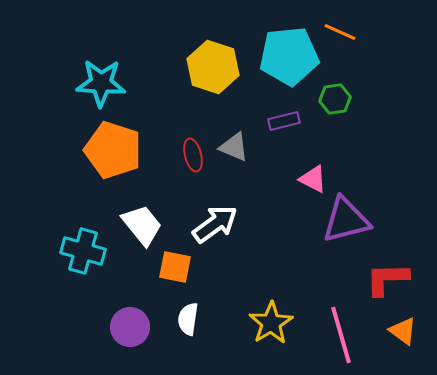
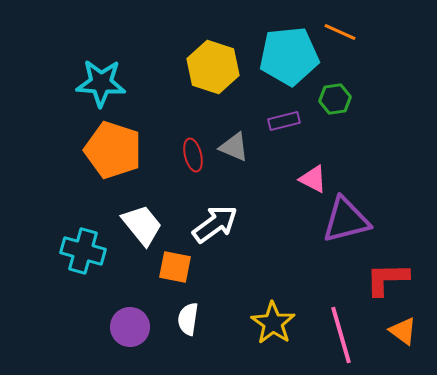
yellow star: moved 2 px right; rotated 6 degrees counterclockwise
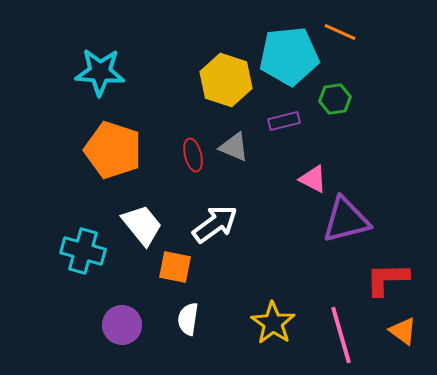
yellow hexagon: moved 13 px right, 13 px down
cyan star: moved 1 px left, 11 px up
purple circle: moved 8 px left, 2 px up
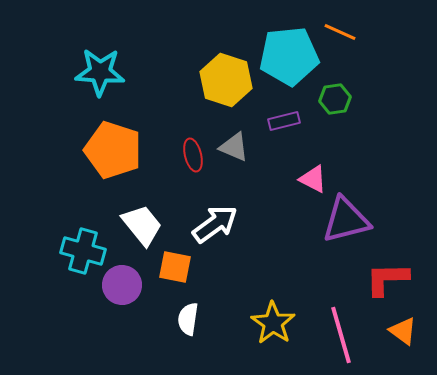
purple circle: moved 40 px up
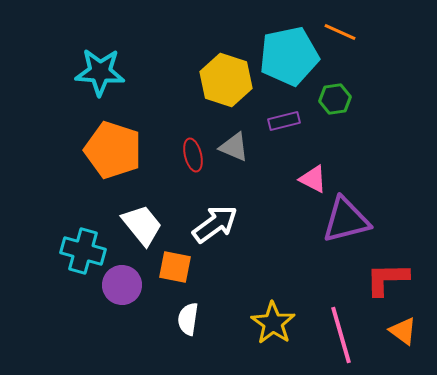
cyan pentagon: rotated 6 degrees counterclockwise
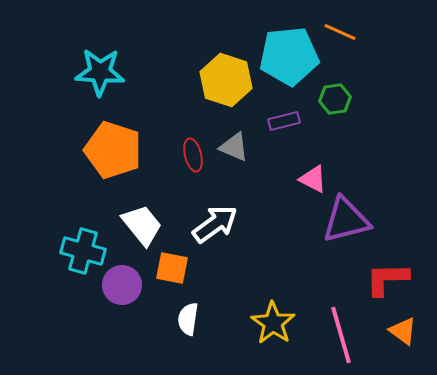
cyan pentagon: rotated 6 degrees clockwise
orange square: moved 3 px left, 1 px down
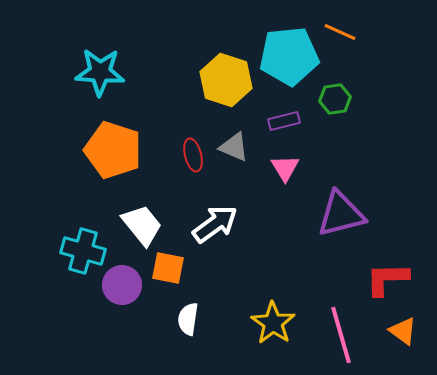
pink triangle: moved 28 px left, 11 px up; rotated 32 degrees clockwise
purple triangle: moved 5 px left, 6 px up
orange square: moved 4 px left
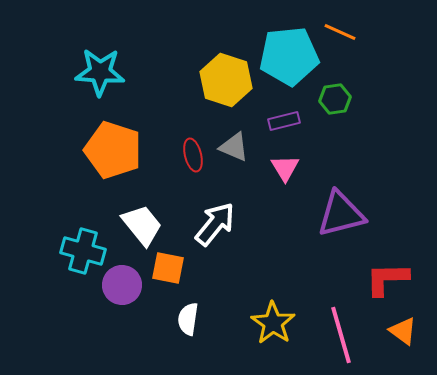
white arrow: rotated 15 degrees counterclockwise
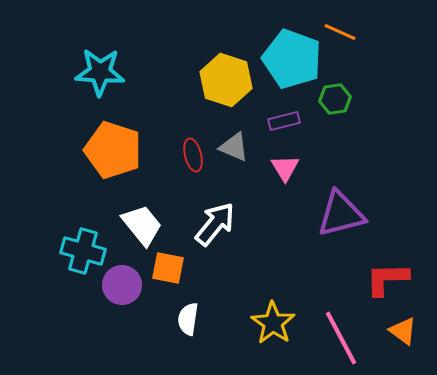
cyan pentagon: moved 3 px right, 3 px down; rotated 26 degrees clockwise
pink line: moved 3 px down; rotated 12 degrees counterclockwise
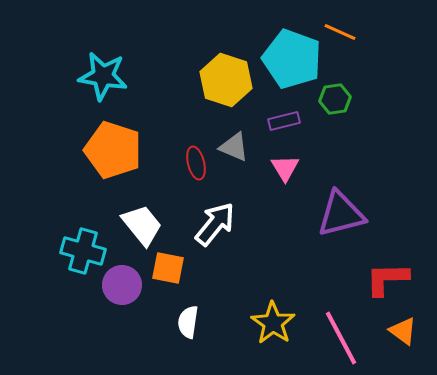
cyan star: moved 3 px right, 4 px down; rotated 6 degrees clockwise
red ellipse: moved 3 px right, 8 px down
white semicircle: moved 3 px down
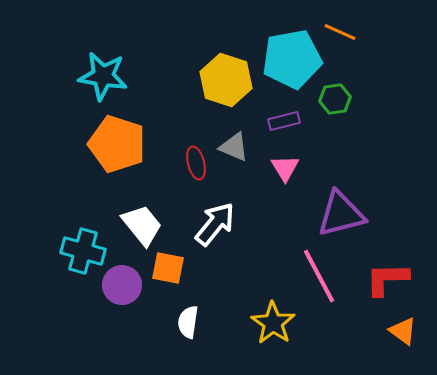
cyan pentagon: rotated 30 degrees counterclockwise
orange pentagon: moved 4 px right, 6 px up
pink line: moved 22 px left, 62 px up
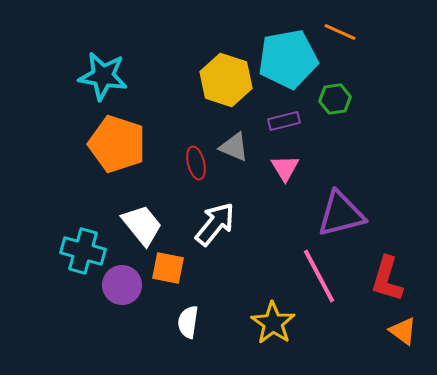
cyan pentagon: moved 4 px left
red L-shape: rotated 72 degrees counterclockwise
